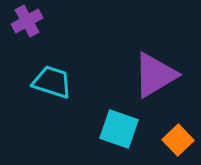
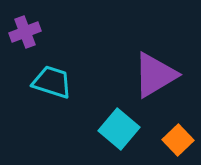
purple cross: moved 2 px left, 11 px down; rotated 8 degrees clockwise
cyan square: rotated 21 degrees clockwise
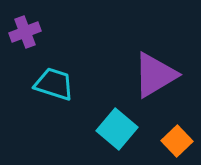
cyan trapezoid: moved 2 px right, 2 px down
cyan square: moved 2 px left
orange square: moved 1 px left, 1 px down
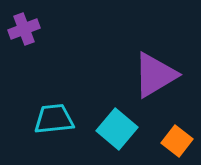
purple cross: moved 1 px left, 3 px up
cyan trapezoid: moved 35 px down; rotated 24 degrees counterclockwise
orange square: rotated 8 degrees counterclockwise
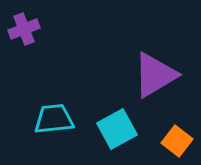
cyan square: rotated 21 degrees clockwise
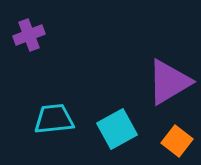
purple cross: moved 5 px right, 6 px down
purple triangle: moved 14 px right, 7 px down
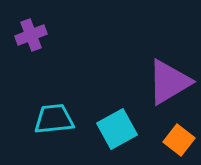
purple cross: moved 2 px right
orange square: moved 2 px right, 1 px up
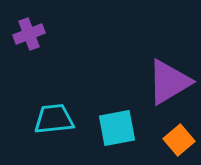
purple cross: moved 2 px left, 1 px up
cyan square: moved 1 px up; rotated 18 degrees clockwise
orange square: rotated 12 degrees clockwise
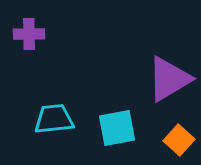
purple cross: rotated 20 degrees clockwise
purple triangle: moved 3 px up
orange square: rotated 8 degrees counterclockwise
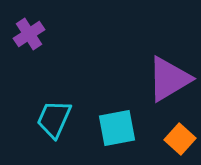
purple cross: rotated 32 degrees counterclockwise
cyan trapezoid: rotated 60 degrees counterclockwise
orange square: moved 1 px right, 1 px up
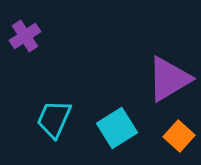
purple cross: moved 4 px left, 2 px down
cyan square: rotated 21 degrees counterclockwise
orange square: moved 1 px left, 3 px up
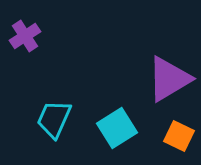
orange square: rotated 16 degrees counterclockwise
